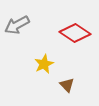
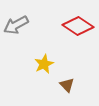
gray arrow: moved 1 px left
red diamond: moved 3 px right, 7 px up
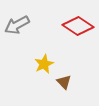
gray arrow: moved 1 px right
brown triangle: moved 3 px left, 3 px up
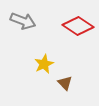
gray arrow: moved 6 px right, 4 px up; rotated 130 degrees counterclockwise
brown triangle: moved 1 px right, 1 px down
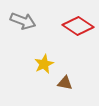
brown triangle: rotated 35 degrees counterclockwise
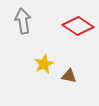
gray arrow: rotated 120 degrees counterclockwise
brown triangle: moved 4 px right, 7 px up
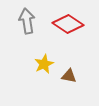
gray arrow: moved 4 px right
red diamond: moved 10 px left, 2 px up
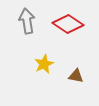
brown triangle: moved 7 px right
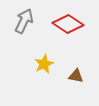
gray arrow: moved 3 px left; rotated 35 degrees clockwise
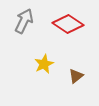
brown triangle: rotated 49 degrees counterclockwise
